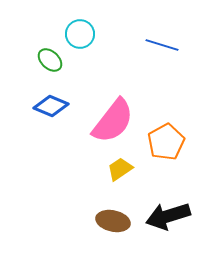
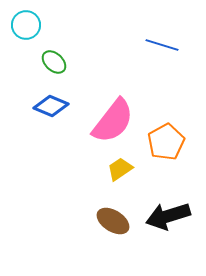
cyan circle: moved 54 px left, 9 px up
green ellipse: moved 4 px right, 2 px down
brown ellipse: rotated 20 degrees clockwise
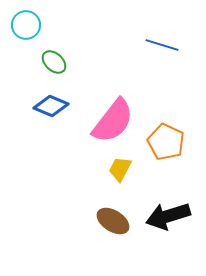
orange pentagon: rotated 18 degrees counterclockwise
yellow trapezoid: rotated 28 degrees counterclockwise
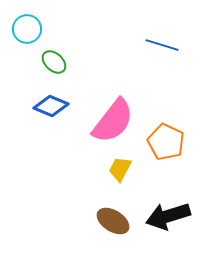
cyan circle: moved 1 px right, 4 px down
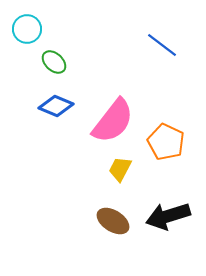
blue line: rotated 20 degrees clockwise
blue diamond: moved 5 px right
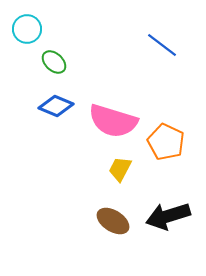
pink semicircle: rotated 69 degrees clockwise
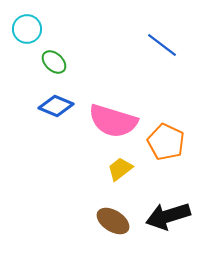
yellow trapezoid: rotated 24 degrees clockwise
